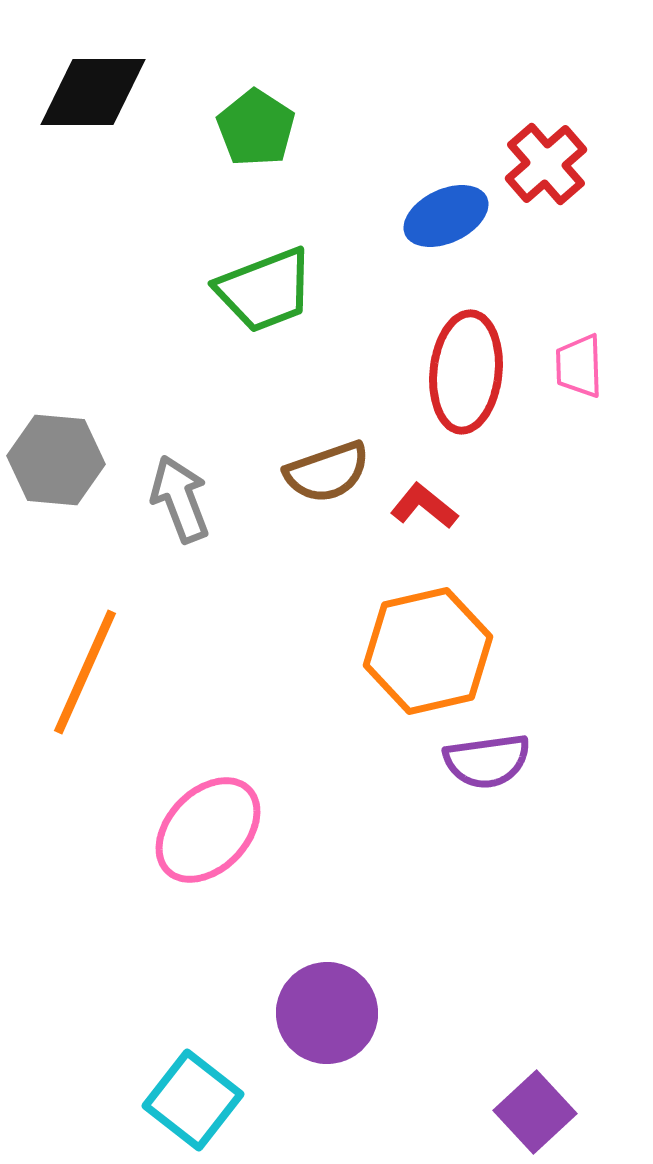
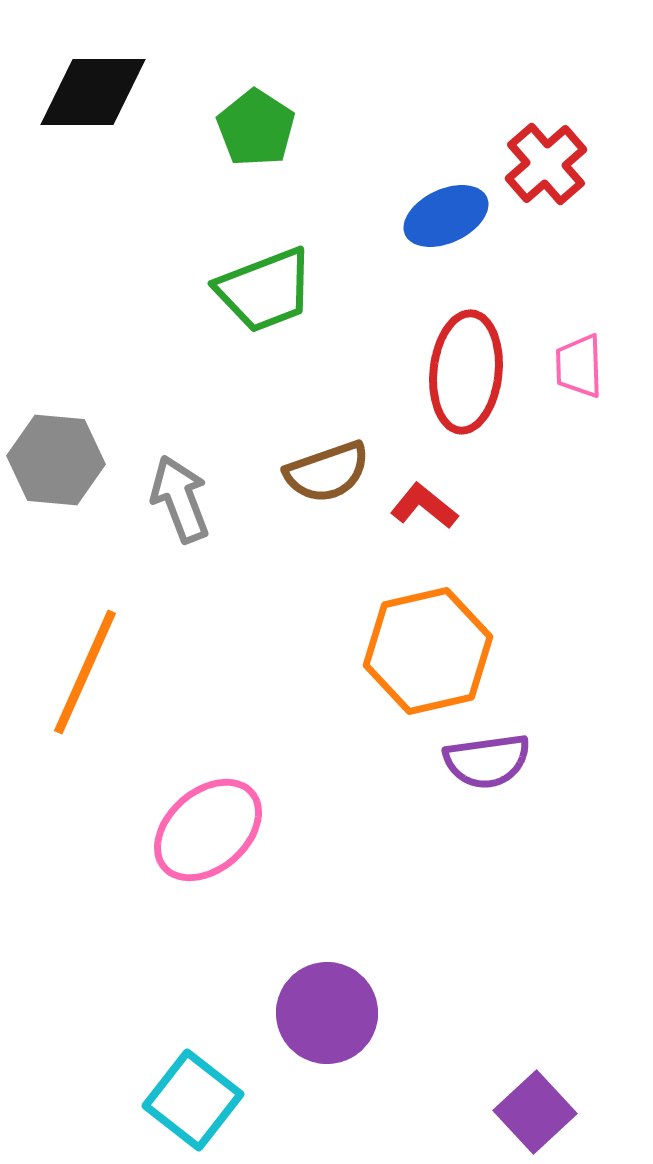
pink ellipse: rotated 5 degrees clockwise
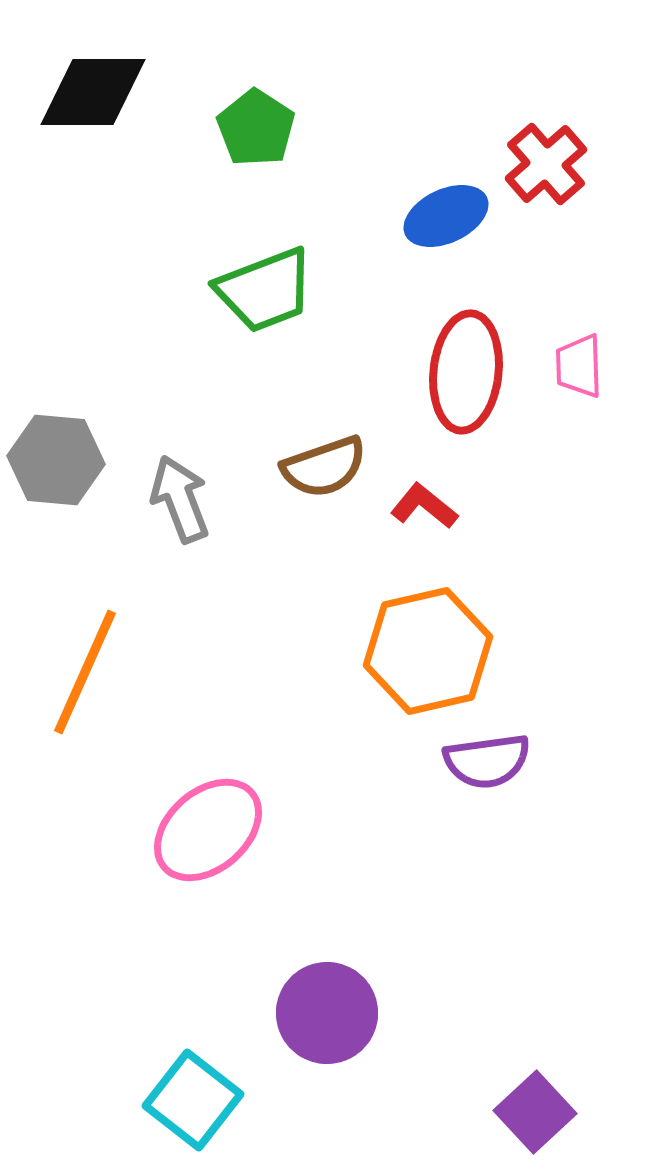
brown semicircle: moved 3 px left, 5 px up
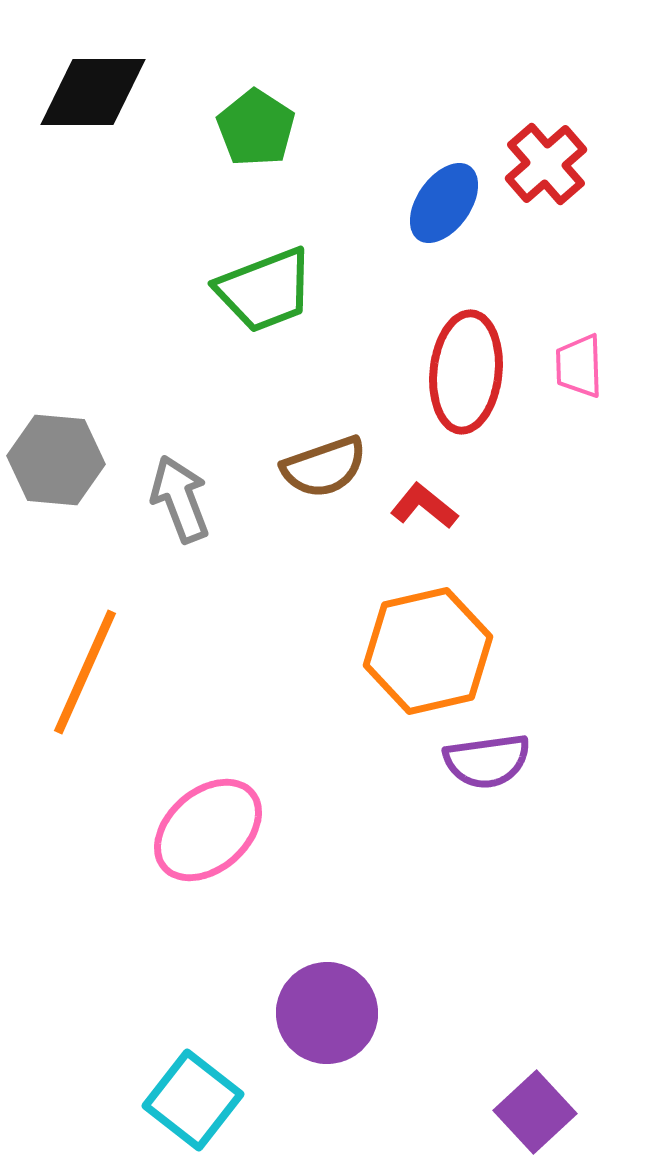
blue ellipse: moved 2 px left, 13 px up; rotated 30 degrees counterclockwise
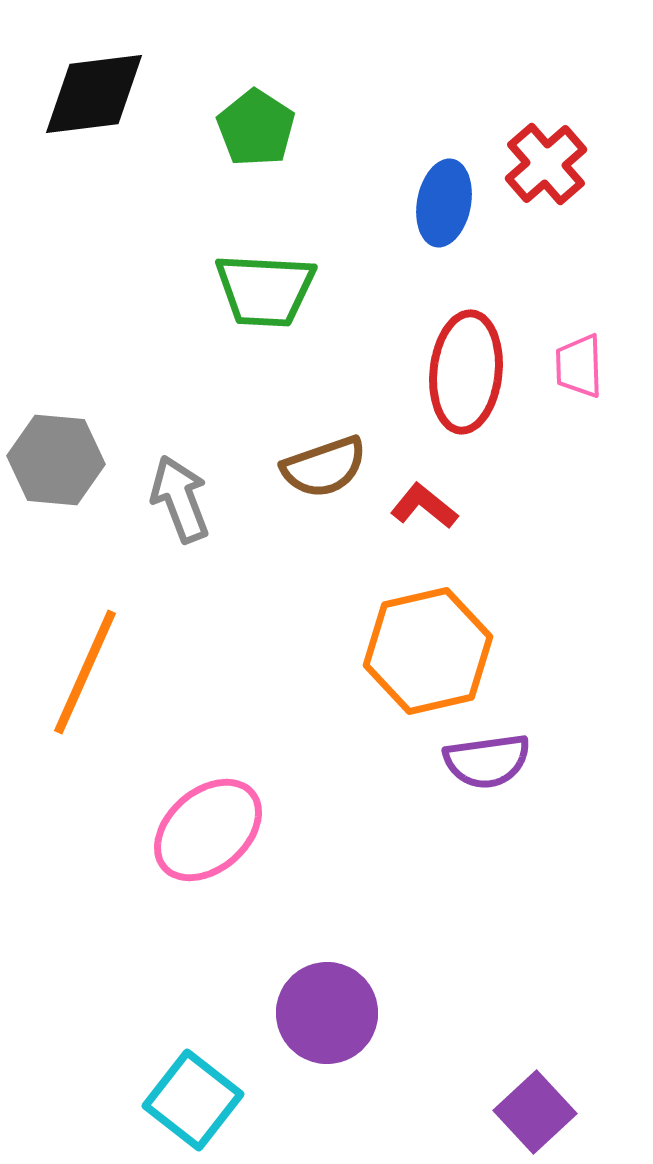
black diamond: moved 1 px right, 2 px down; rotated 7 degrees counterclockwise
blue ellipse: rotated 24 degrees counterclockwise
green trapezoid: rotated 24 degrees clockwise
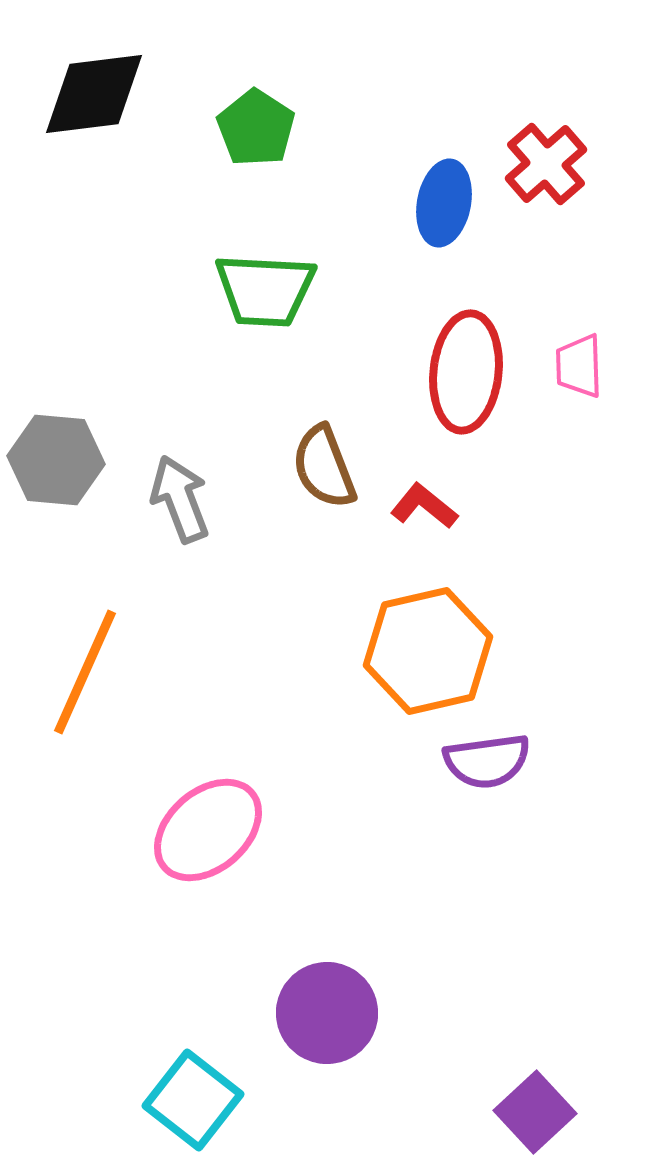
brown semicircle: rotated 88 degrees clockwise
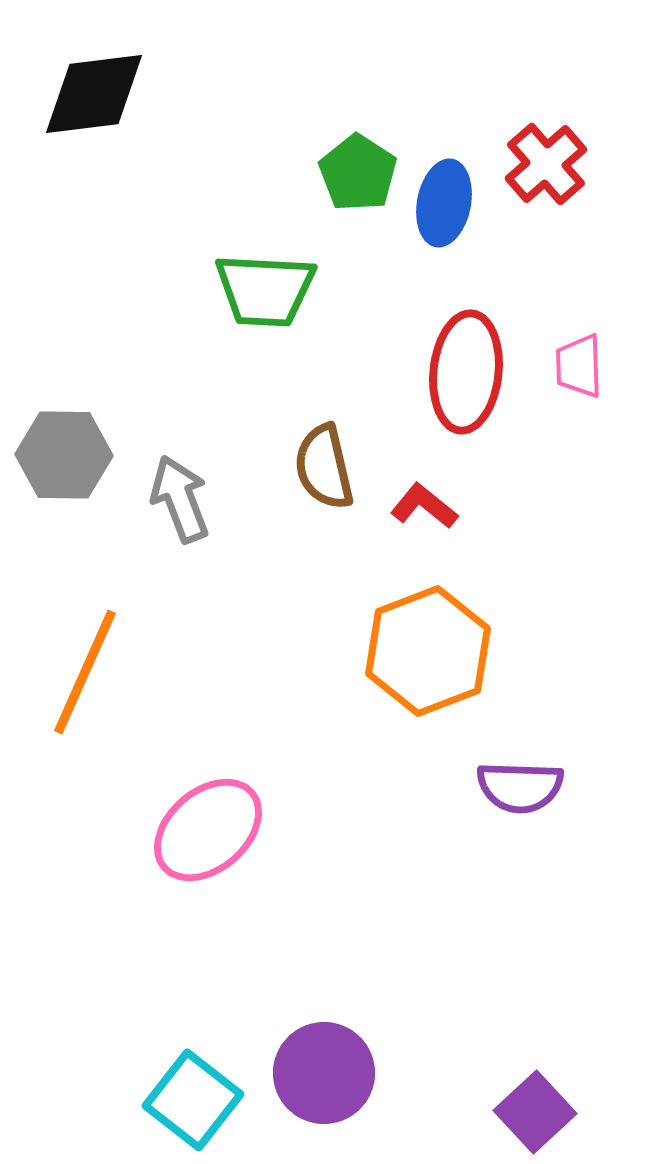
green pentagon: moved 102 px right, 45 px down
gray hexagon: moved 8 px right, 5 px up; rotated 4 degrees counterclockwise
brown semicircle: rotated 8 degrees clockwise
orange hexagon: rotated 8 degrees counterclockwise
purple semicircle: moved 33 px right, 26 px down; rotated 10 degrees clockwise
purple circle: moved 3 px left, 60 px down
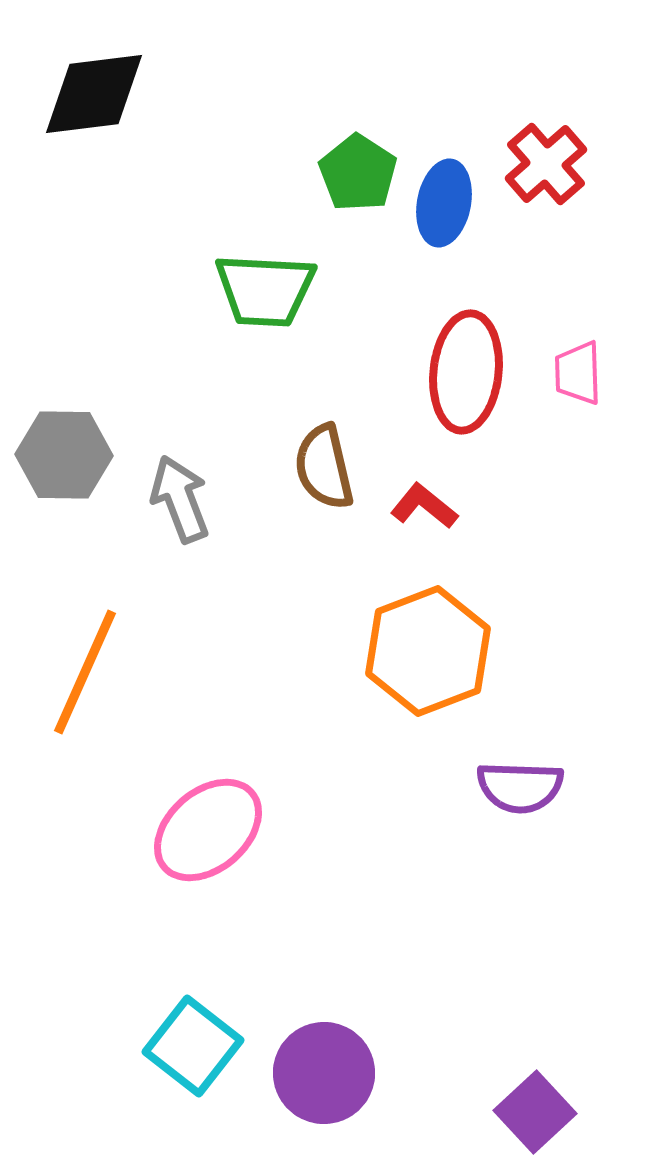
pink trapezoid: moved 1 px left, 7 px down
cyan square: moved 54 px up
